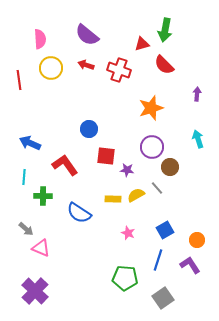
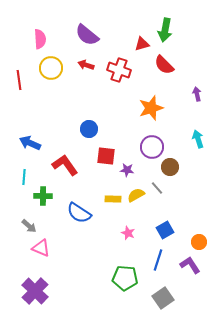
purple arrow: rotated 16 degrees counterclockwise
gray arrow: moved 3 px right, 3 px up
orange circle: moved 2 px right, 2 px down
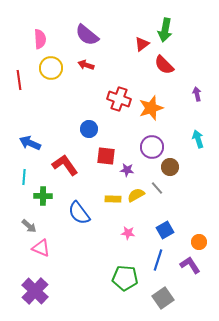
red triangle: rotated 21 degrees counterclockwise
red cross: moved 29 px down
blue semicircle: rotated 20 degrees clockwise
pink star: rotated 16 degrees counterclockwise
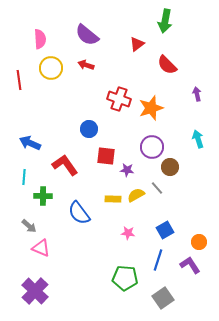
green arrow: moved 9 px up
red triangle: moved 5 px left
red semicircle: moved 3 px right
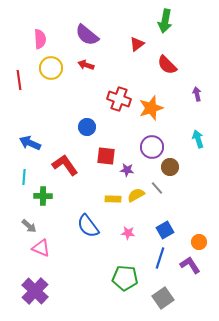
blue circle: moved 2 px left, 2 px up
blue semicircle: moved 9 px right, 13 px down
blue line: moved 2 px right, 2 px up
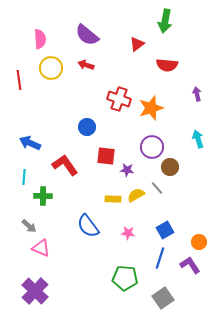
red semicircle: rotated 40 degrees counterclockwise
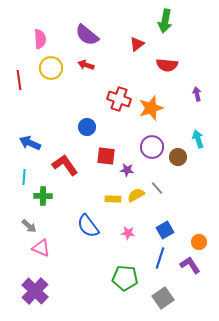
brown circle: moved 8 px right, 10 px up
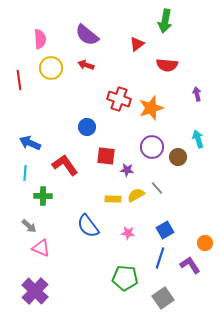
cyan line: moved 1 px right, 4 px up
orange circle: moved 6 px right, 1 px down
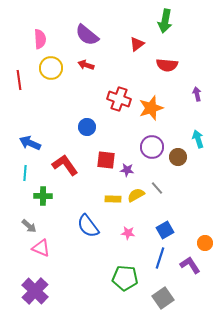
red square: moved 4 px down
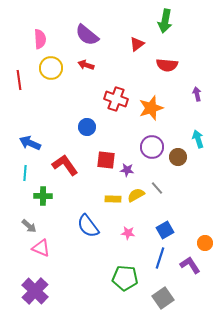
red cross: moved 3 px left
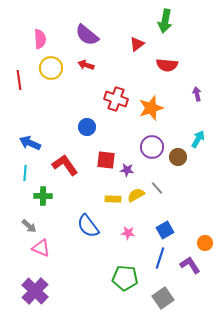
cyan arrow: rotated 48 degrees clockwise
